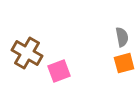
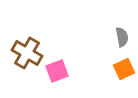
orange square: moved 6 px down; rotated 10 degrees counterclockwise
pink square: moved 2 px left
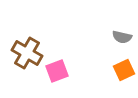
gray semicircle: rotated 114 degrees clockwise
orange square: moved 1 px down
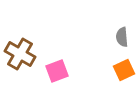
gray semicircle: rotated 72 degrees clockwise
brown cross: moved 7 px left, 1 px down
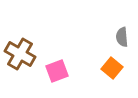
orange square: moved 12 px left, 2 px up; rotated 25 degrees counterclockwise
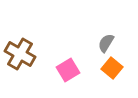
gray semicircle: moved 16 px left, 6 px down; rotated 36 degrees clockwise
pink square: moved 11 px right, 1 px up; rotated 10 degrees counterclockwise
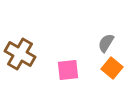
pink square: rotated 25 degrees clockwise
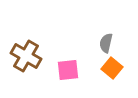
gray semicircle: rotated 18 degrees counterclockwise
brown cross: moved 6 px right, 2 px down
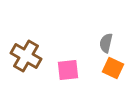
orange square: moved 1 px right; rotated 15 degrees counterclockwise
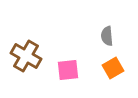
gray semicircle: moved 1 px right, 7 px up; rotated 18 degrees counterclockwise
orange square: rotated 35 degrees clockwise
